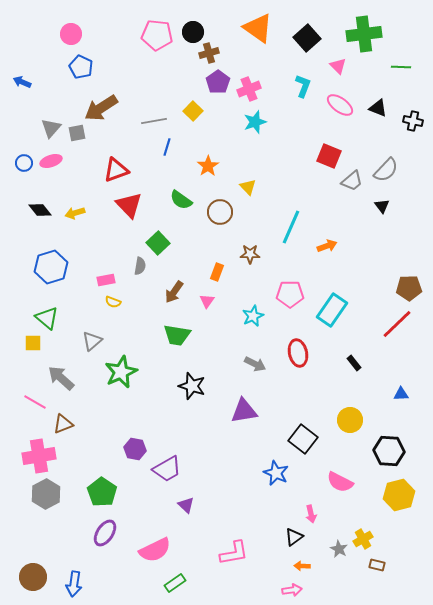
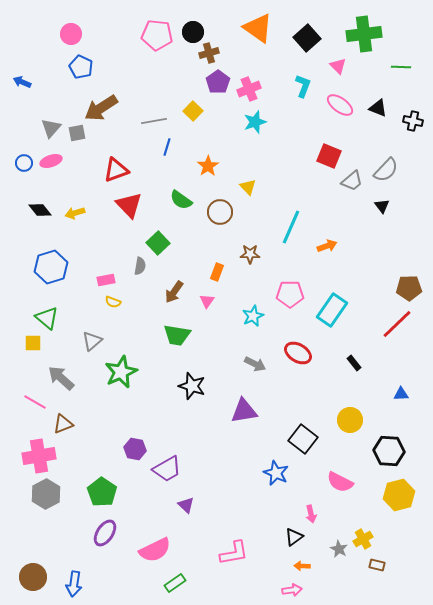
red ellipse at (298, 353): rotated 48 degrees counterclockwise
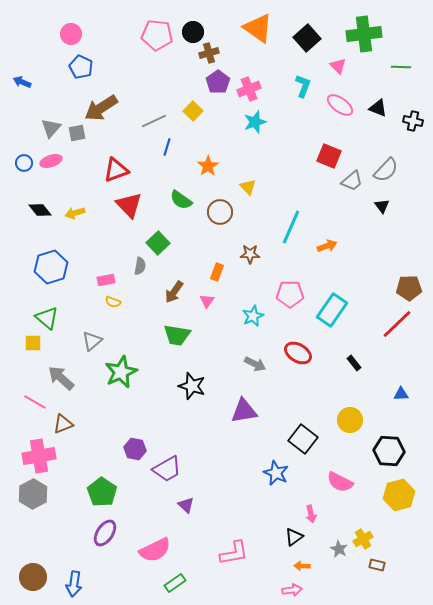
gray line at (154, 121): rotated 15 degrees counterclockwise
gray hexagon at (46, 494): moved 13 px left
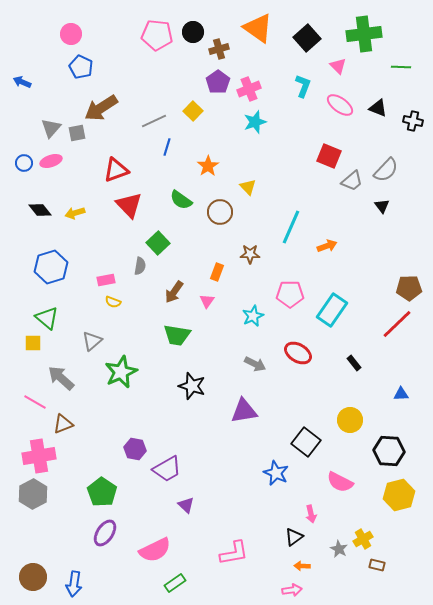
brown cross at (209, 53): moved 10 px right, 4 px up
black square at (303, 439): moved 3 px right, 3 px down
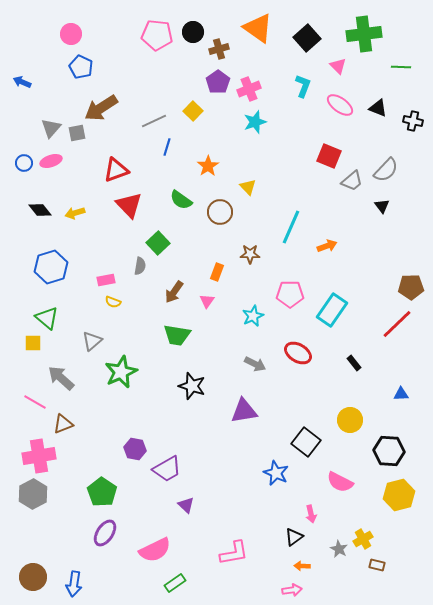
brown pentagon at (409, 288): moved 2 px right, 1 px up
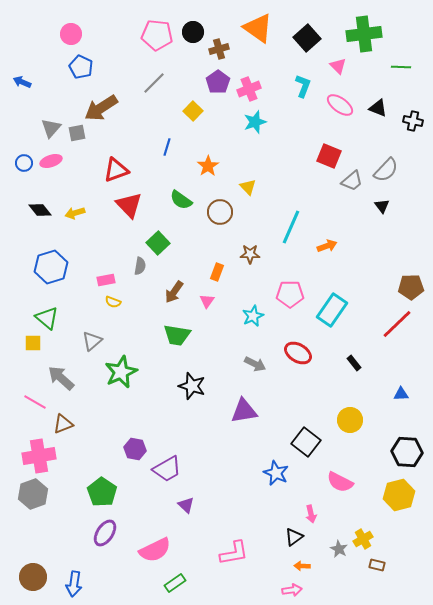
gray line at (154, 121): moved 38 px up; rotated 20 degrees counterclockwise
black hexagon at (389, 451): moved 18 px right, 1 px down
gray hexagon at (33, 494): rotated 8 degrees clockwise
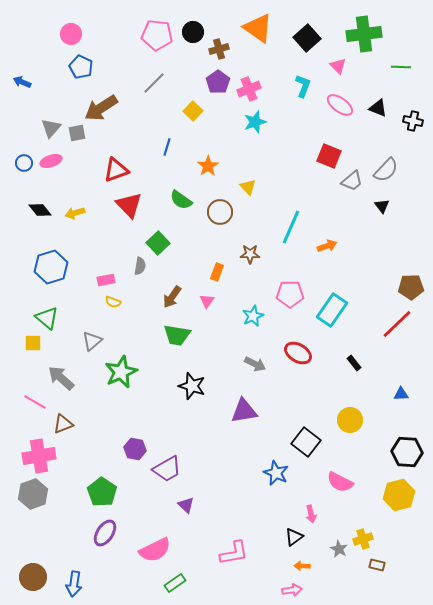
brown arrow at (174, 292): moved 2 px left, 5 px down
yellow cross at (363, 539): rotated 12 degrees clockwise
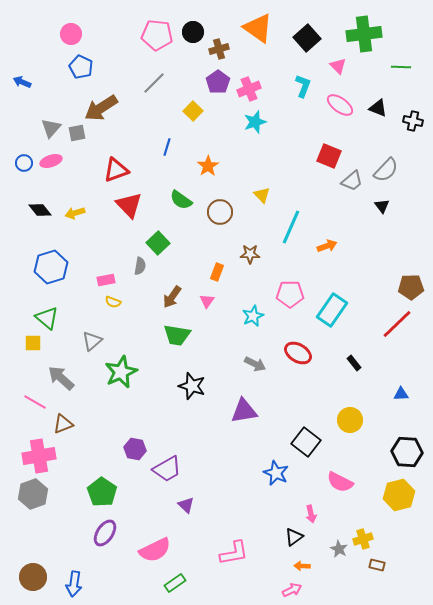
yellow triangle at (248, 187): moved 14 px right, 8 px down
pink arrow at (292, 590): rotated 18 degrees counterclockwise
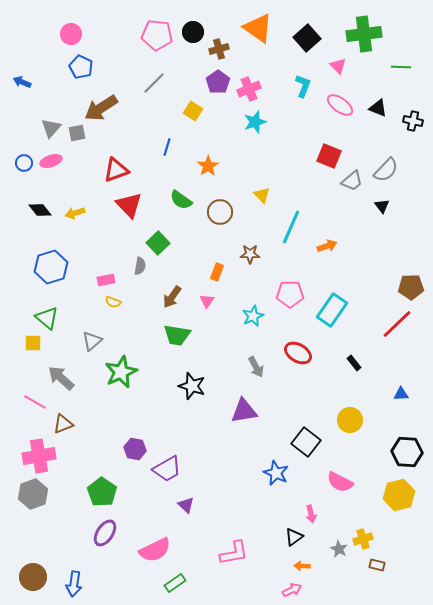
yellow square at (193, 111): rotated 12 degrees counterclockwise
gray arrow at (255, 364): moved 1 px right, 3 px down; rotated 35 degrees clockwise
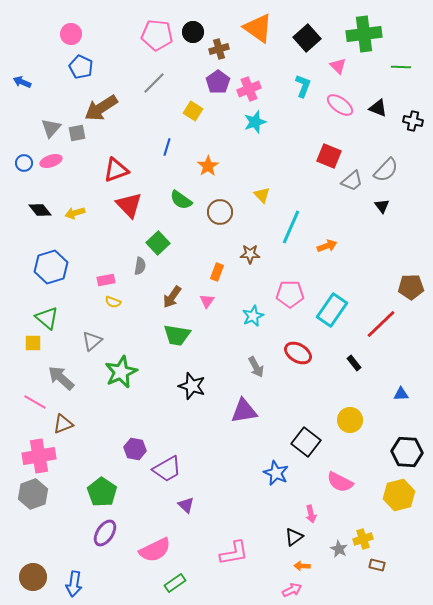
red line at (397, 324): moved 16 px left
